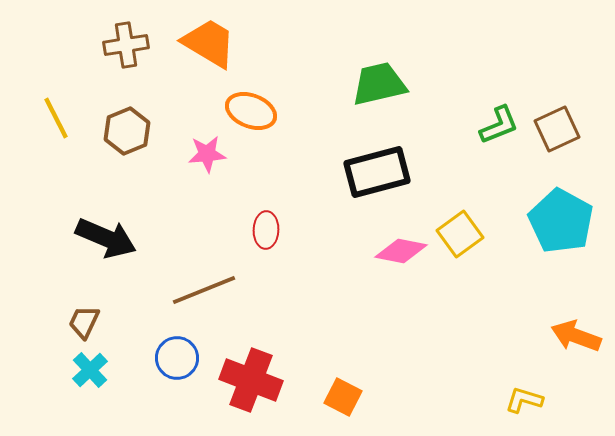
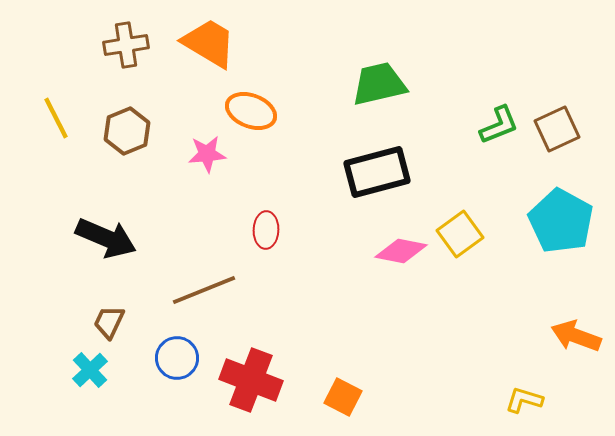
brown trapezoid: moved 25 px right
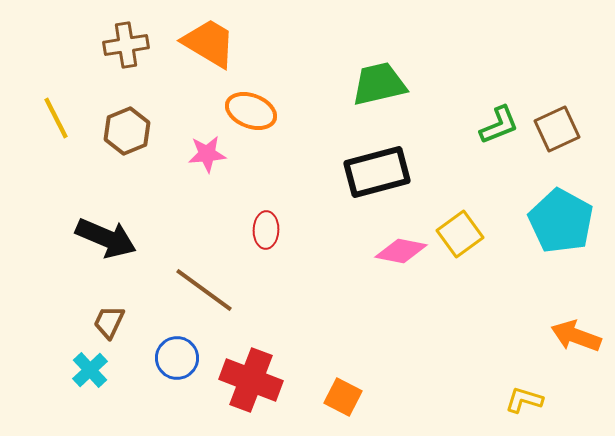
brown line: rotated 58 degrees clockwise
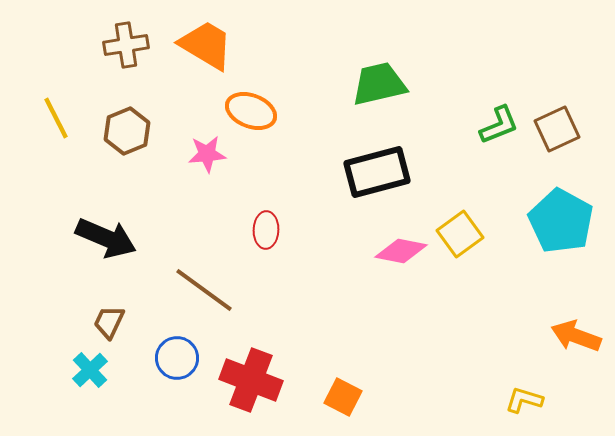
orange trapezoid: moved 3 px left, 2 px down
